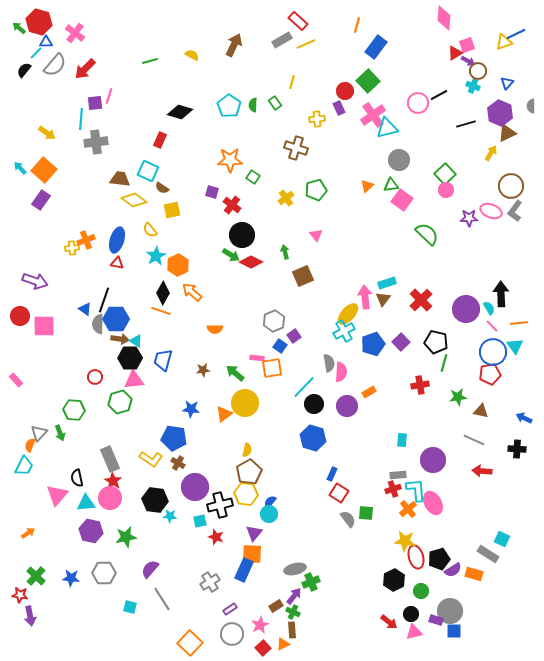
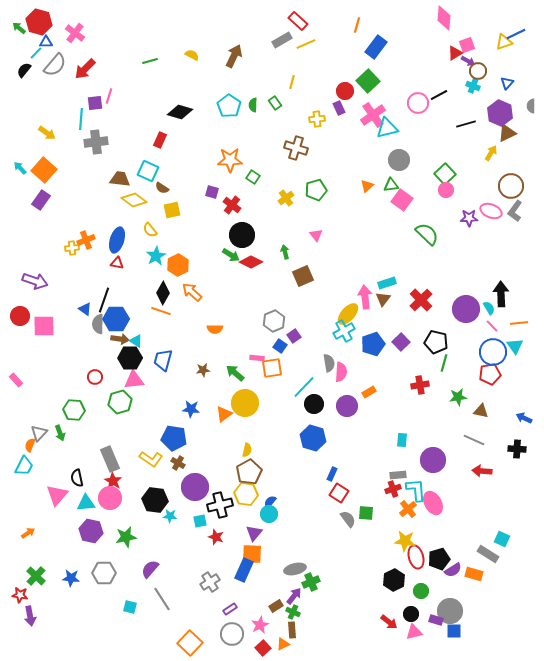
brown arrow at (234, 45): moved 11 px down
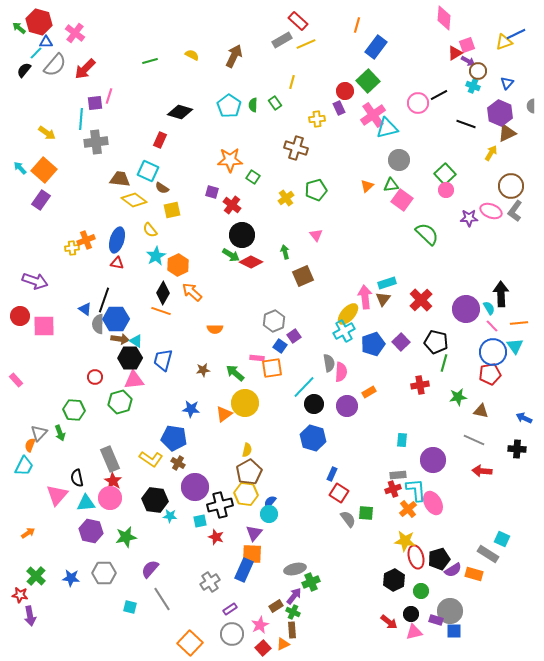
black line at (466, 124): rotated 36 degrees clockwise
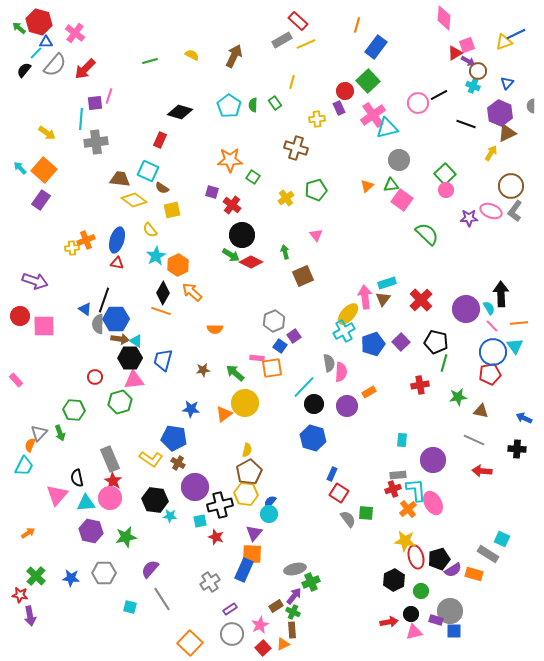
red arrow at (389, 622): rotated 48 degrees counterclockwise
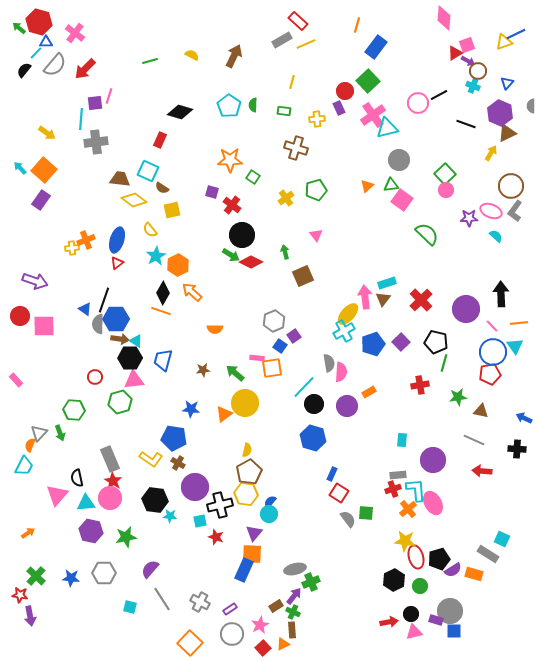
green rectangle at (275, 103): moved 9 px right, 8 px down; rotated 48 degrees counterclockwise
red triangle at (117, 263): rotated 48 degrees counterclockwise
cyan semicircle at (489, 308): moved 7 px right, 72 px up; rotated 16 degrees counterclockwise
gray cross at (210, 582): moved 10 px left, 20 px down; rotated 30 degrees counterclockwise
green circle at (421, 591): moved 1 px left, 5 px up
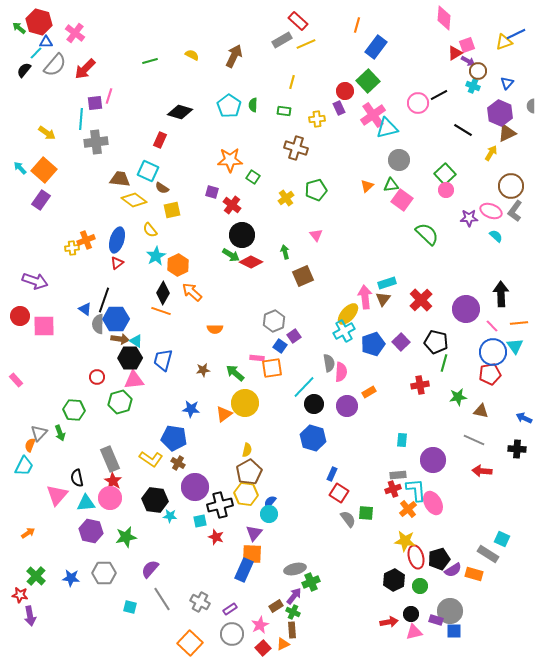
black line at (466, 124): moved 3 px left, 6 px down; rotated 12 degrees clockwise
red circle at (95, 377): moved 2 px right
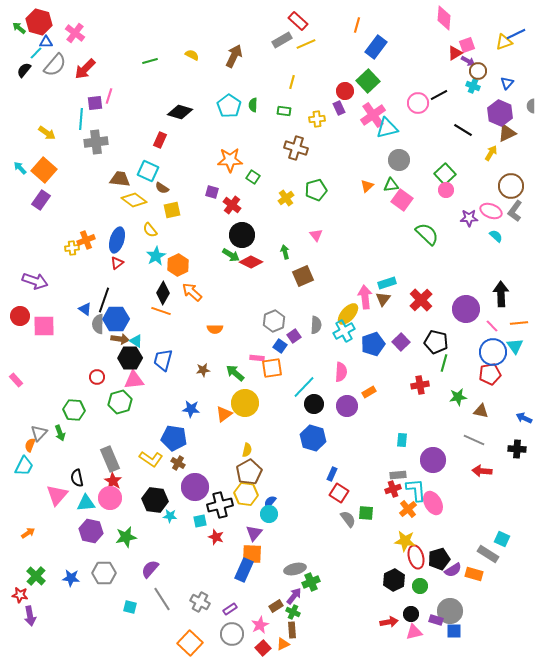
gray semicircle at (329, 363): moved 13 px left, 38 px up; rotated 12 degrees clockwise
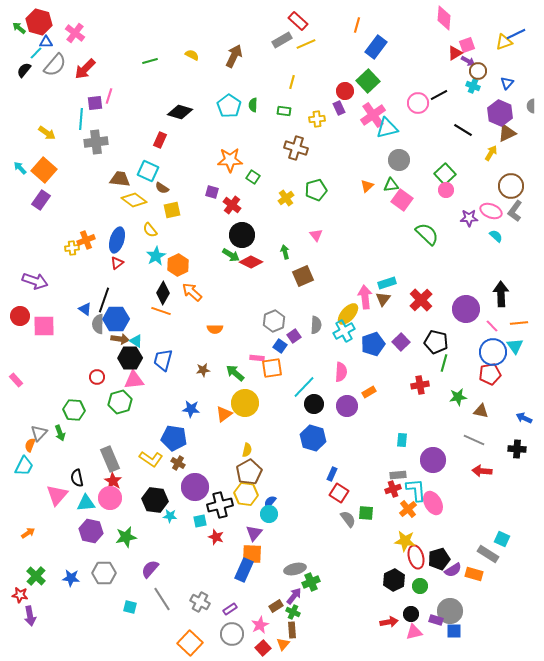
orange triangle at (283, 644): rotated 24 degrees counterclockwise
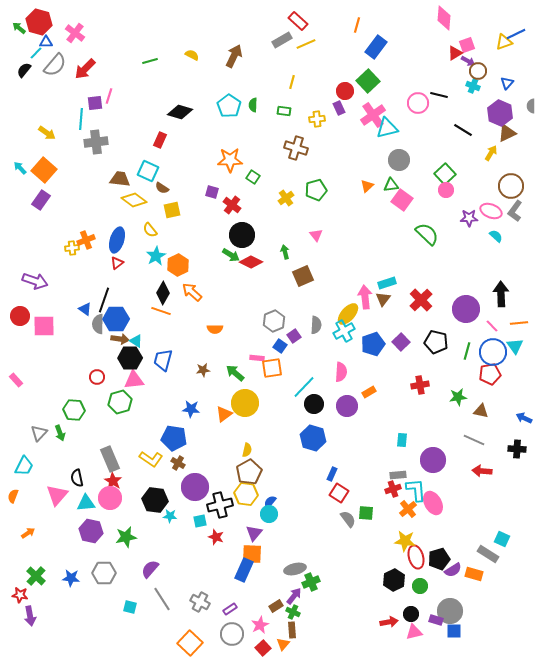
black line at (439, 95): rotated 42 degrees clockwise
green line at (444, 363): moved 23 px right, 12 px up
orange semicircle at (30, 445): moved 17 px left, 51 px down
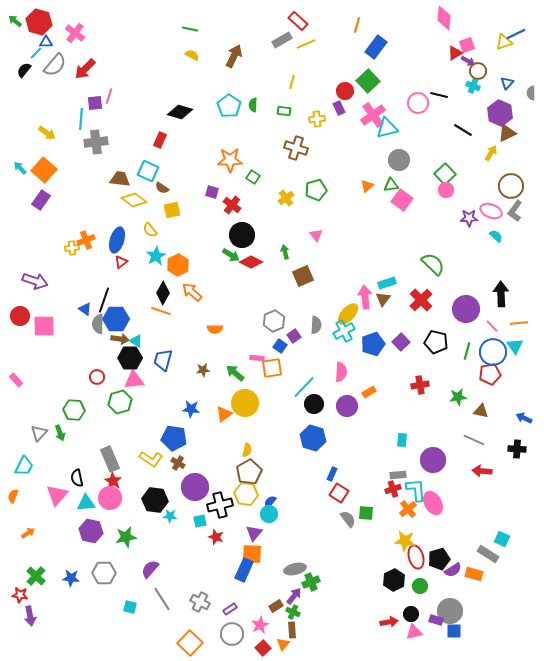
green arrow at (19, 28): moved 4 px left, 7 px up
green line at (150, 61): moved 40 px right, 32 px up; rotated 28 degrees clockwise
gray semicircle at (531, 106): moved 13 px up
green semicircle at (427, 234): moved 6 px right, 30 px down
red triangle at (117, 263): moved 4 px right, 1 px up
